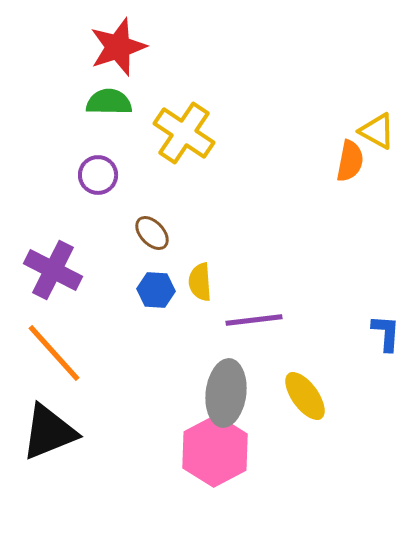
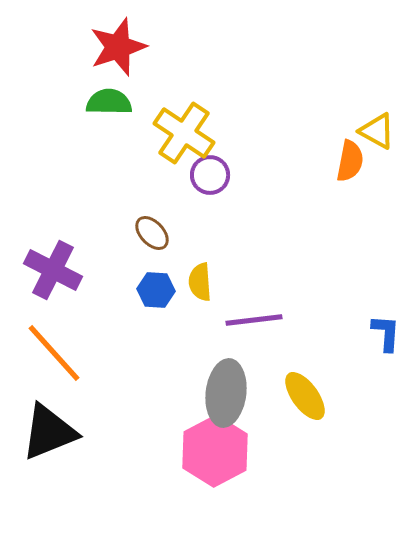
purple circle: moved 112 px right
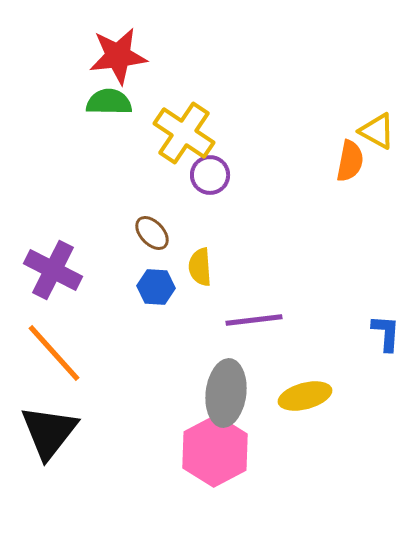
red star: moved 9 px down; rotated 12 degrees clockwise
yellow semicircle: moved 15 px up
blue hexagon: moved 3 px up
yellow ellipse: rotated 69 degrees counterclockwise
black triangle: rotated 30 degrees counterclockwise
